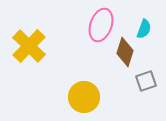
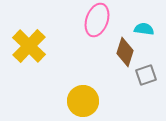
pink ellipse: moved 4 px left, 5 px up
cyan semicircle: rotated 102 degrees counterclockwise
gray square: moved 6 px up
yellow circle: moved 1 px left, 4 px down
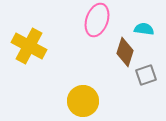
yellow cross: rotated 16 degrees counterclockwise
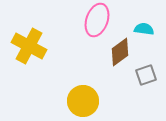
brown diamond: moved 5 px left; rotated 36 degrees clockwise
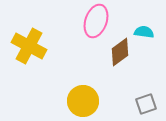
pink ellipse: moved 1 px left, 1 px down
cyan semicircle: moved 3 px down
gray square: moved 29 px down
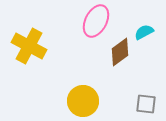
pink ellipse: rotated 8 degrees clockwise
cyan semicircle: rotated 36 degrees counterclockwise
gray square: rotated 25 degrees clockwise
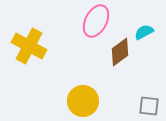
gray square: moved 3 px right, 2 px down
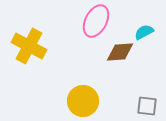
brown diamond: rotated 32 degrees clockwise
gray square: moved 2 px left
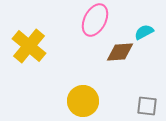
pink ellipse: moved 1 px left, 1 px up
yellow cross: rotated 12 degrees clockwise
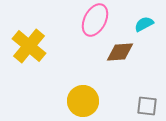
cyan semicircle: moved 8 px up
